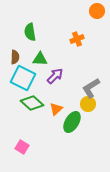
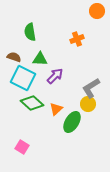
brown semicircle: moved 1 px left; rotated 72 degrees counterclockwise
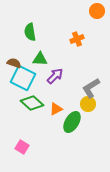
brown semicircle: moved 6 px down
orange triangle: rotated 16 degrees clockwise
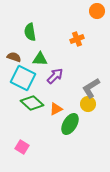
brown semicircle: moved 6 px up
green ellipse: moved 2 px left, 2 px down
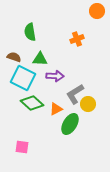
purple arrow: rotated 48 degrees clockwise
gray L-shape: moved 16 px left, 6 px down
pink square: rotated 24 degrees counterclockwise
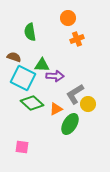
orange circle: moved 29 px left, 7 px down
green triangle: moved 2 px right, 6 px down
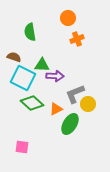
gray L-shape: rotated 10 degrees clockwise
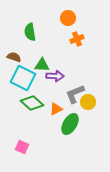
yellow circle: moved 2 px up
pink square: rotated 16 degrees clockwise
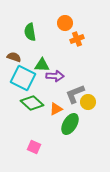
orange circle: moved 3 px left, 5 px down
pink square: moved 12 px right
